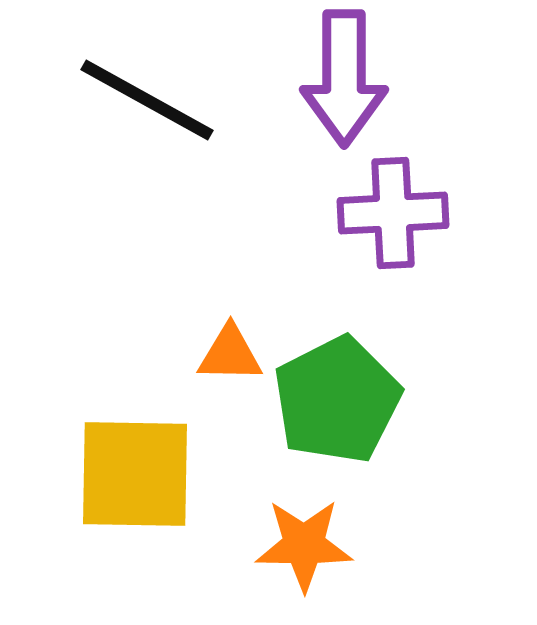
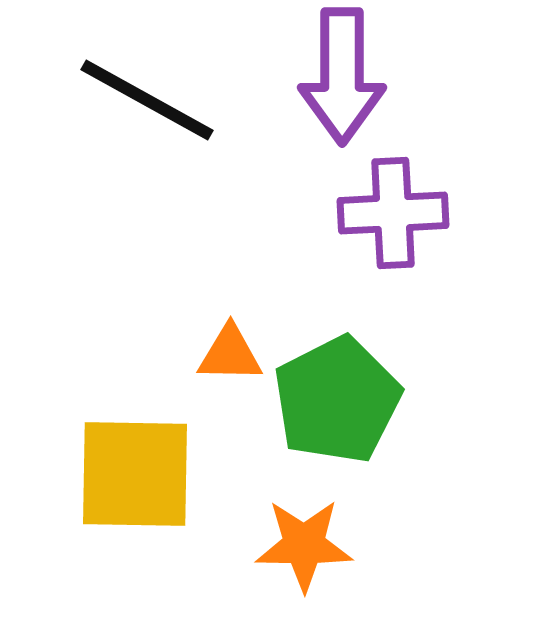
purple arrow: moved 2 px left, 2 px up
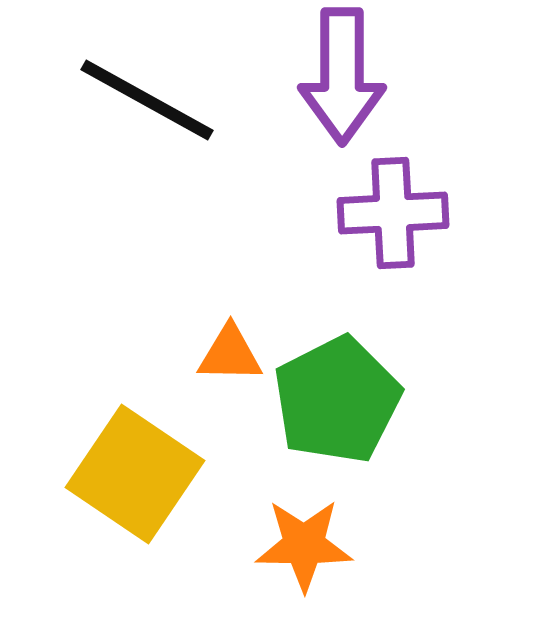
yellow square: rotated 33 degrees clockwise
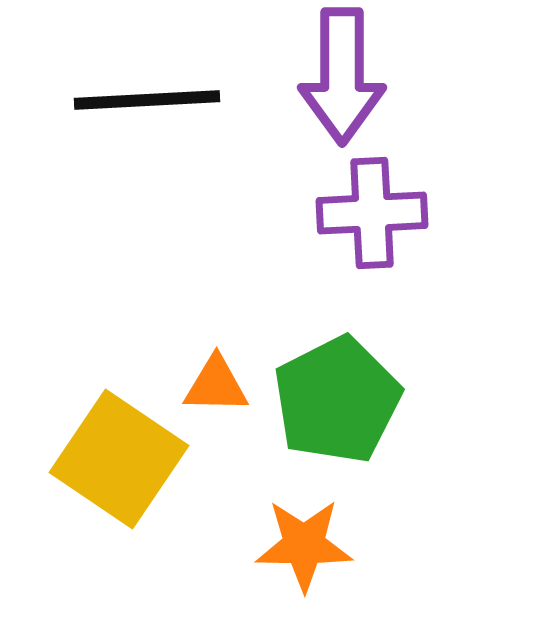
black line: rotated 32 degrees counterclockwise
purple cross: moved 21 px left
orange triangle: moved 14 px left, 31 px down
yellow square: moved 16 px left, 15 px up
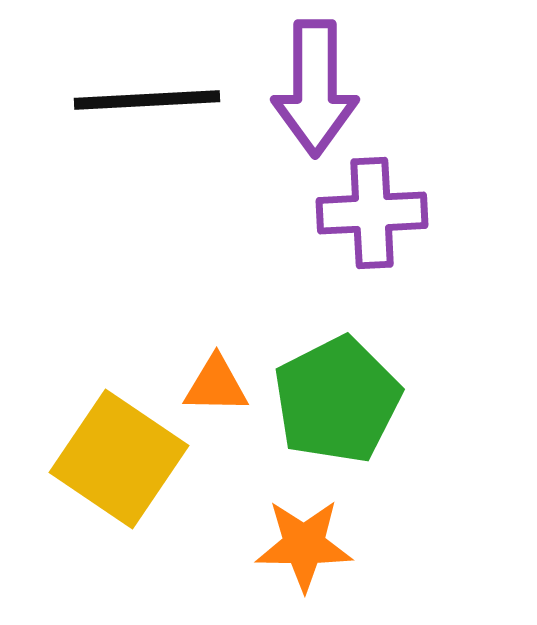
purple arrow: moved 27 px left, 12 px down
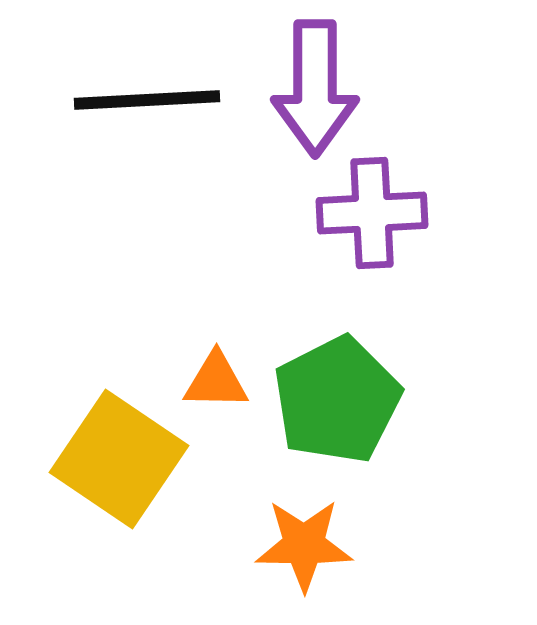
orange triangle: moved 4 px up
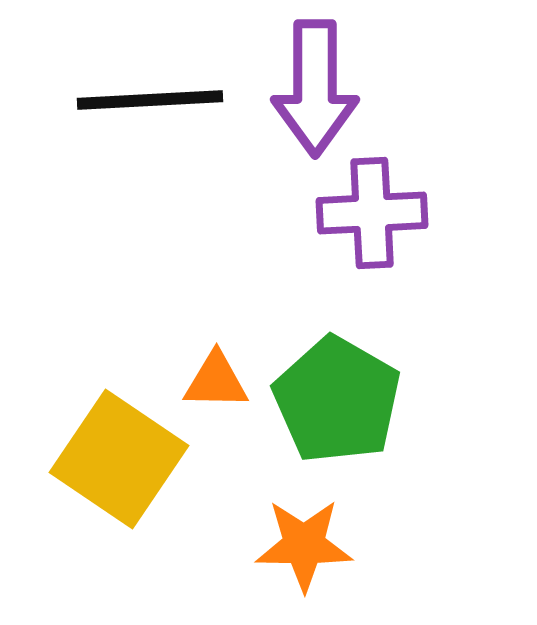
black line: moved 3 px right
green pentagon: rotated 15 degrees counterclockwise
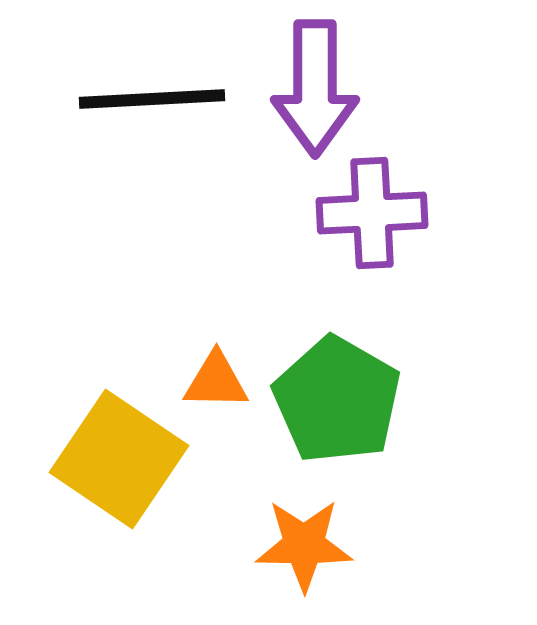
black line: moved 2 px right, 1 px up
